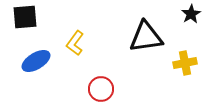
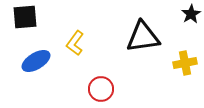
black triangle: moved 3 px left
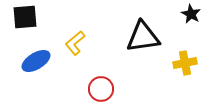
black star: rotated 12 degrees counterclockwise
yellow L-shape: rotated 15 degrees clockwise
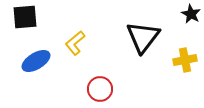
black triangle: rotated 45 degrees counterclockwise
yellow cross: moved 3 px up
red circle: moved 1 px left
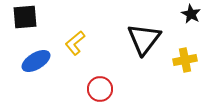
black triangle: moved 1 px right, 2 px down
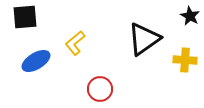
black star: moved 1 px left, 2 px down
black triangle: rotated 18 degrees clockwise
yellow cross: rotated 15 degrees clockwise
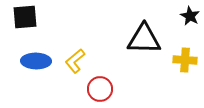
black triangle: rotated 36 degrees clockwise
yellow L-shape: moved 18 px down
blue ellipse: rotated 32 degrees clockwise
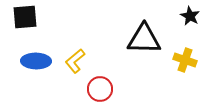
yellow cross: rotated 15 degrees clockwise
